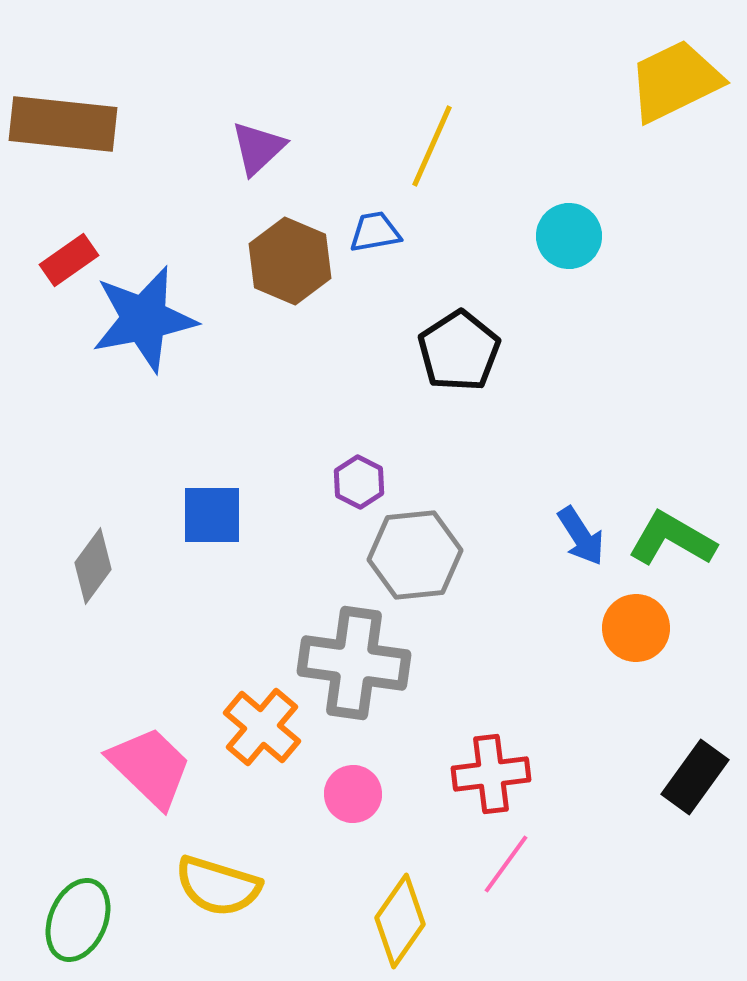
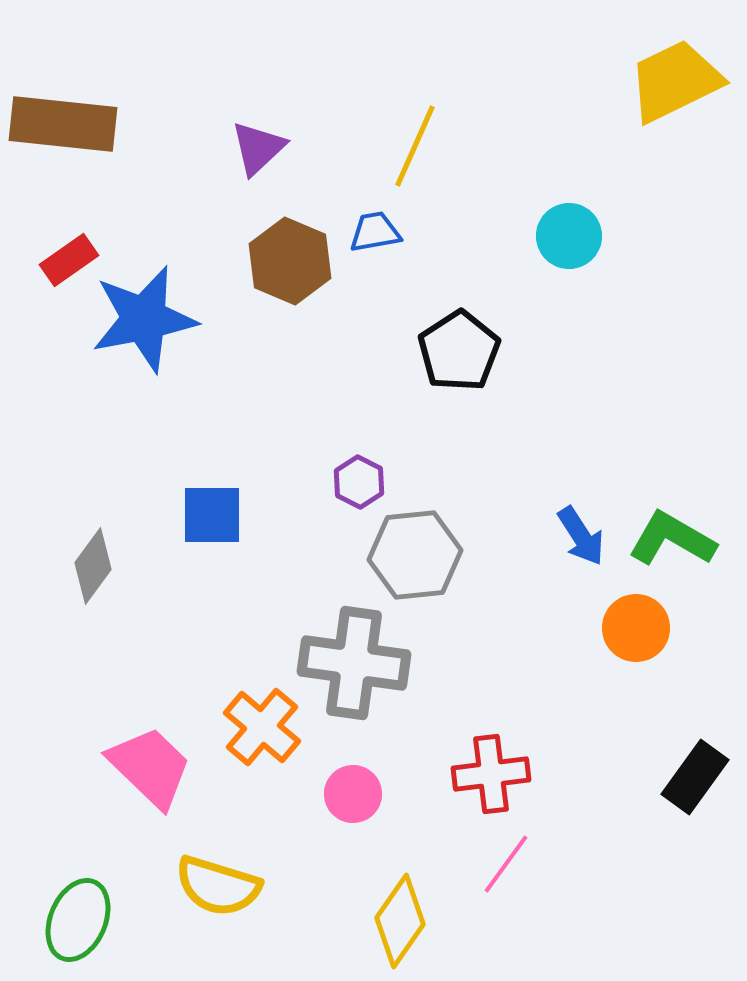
yellow line: moved 17 px left
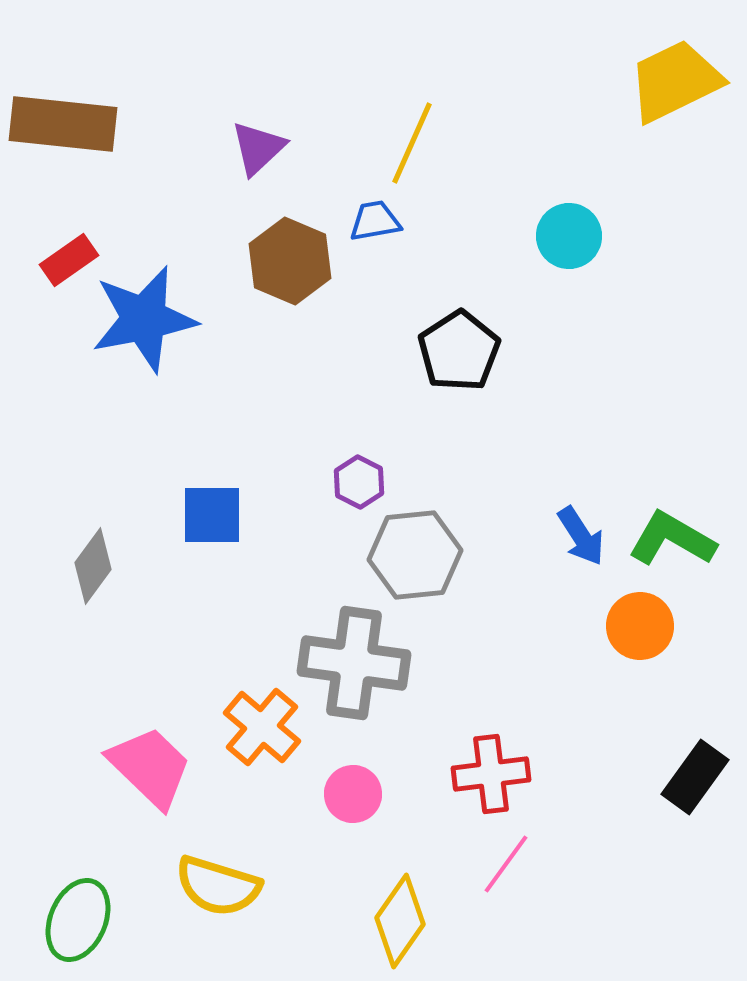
yellow line: moved 3 px left, 3 px up
blue trapezoid: moved 11 px up
orange circle: moved 4 px right, 2 px up
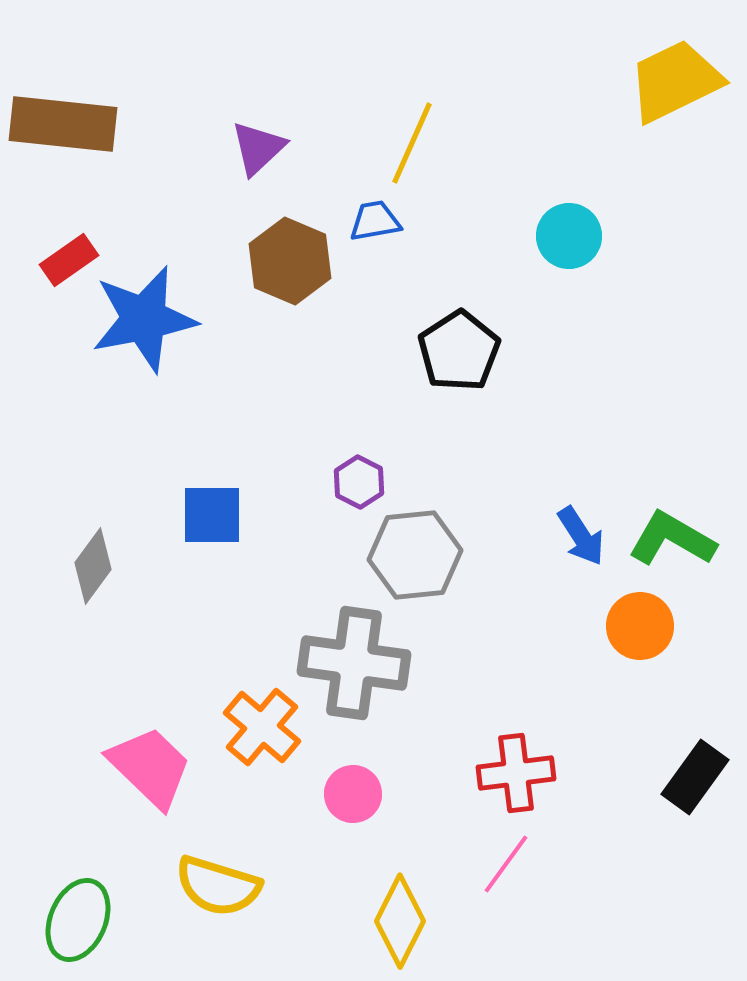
red cross: moved 25 px right, 1 px up
yellow diamond: rotated 8 degrees counterclockwise
